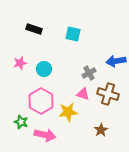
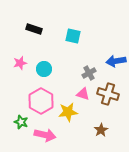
cyan square: moved 2 px down
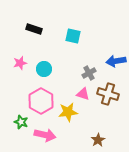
brown star: moved 3 px left, 10 px down
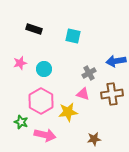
brown cross: moved 4 px right; rotated 25 degrees counterclockwise
brown star: moved 4 px left, 1 px up; rotated 24 degrees clockwise
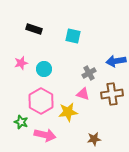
pink star: moved 1 px right
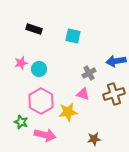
cyan circle: moved 5 px left
brown cross: moved 2 px right; rotated 10 degrees counterclockwise
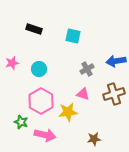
pink star: moved 9 px left
gray cross: moved 2 px left, 4 px up
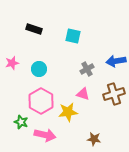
brown star: rotated 16 degrees clockwise
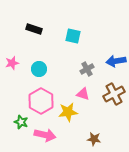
brown cross: rotated 10 degrees counterclockwise
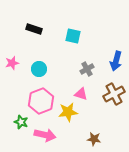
blue arrow: rotated 66 degrees counterclockwise
pink triangle: moved 2 px left
pink hexagon: rotated 10 degrees clockwise
